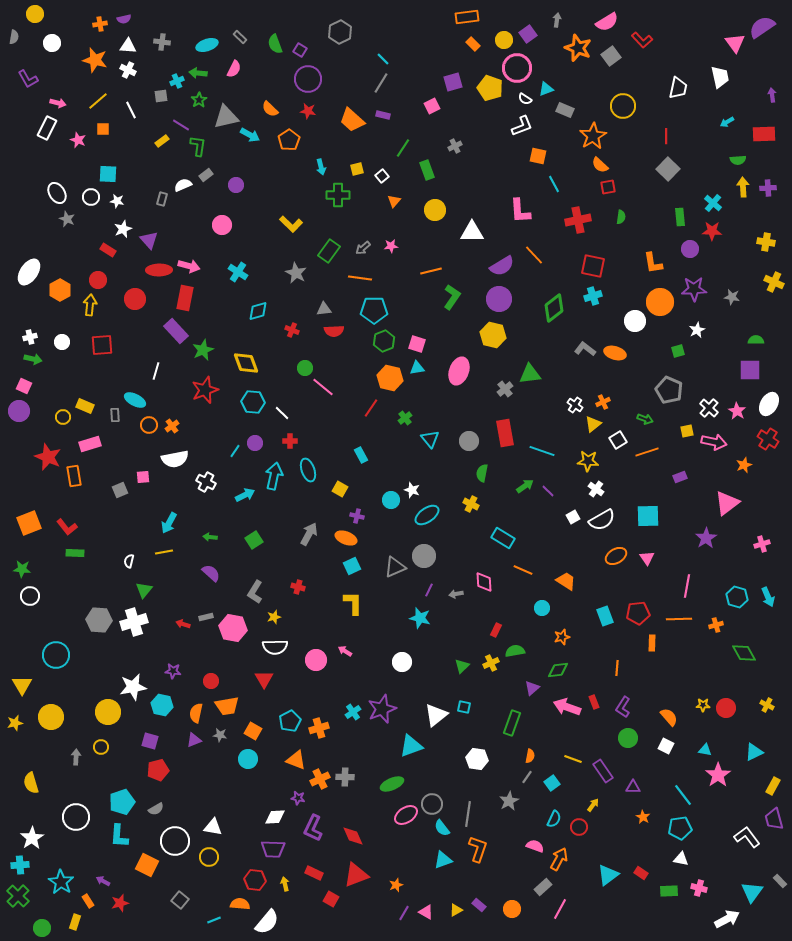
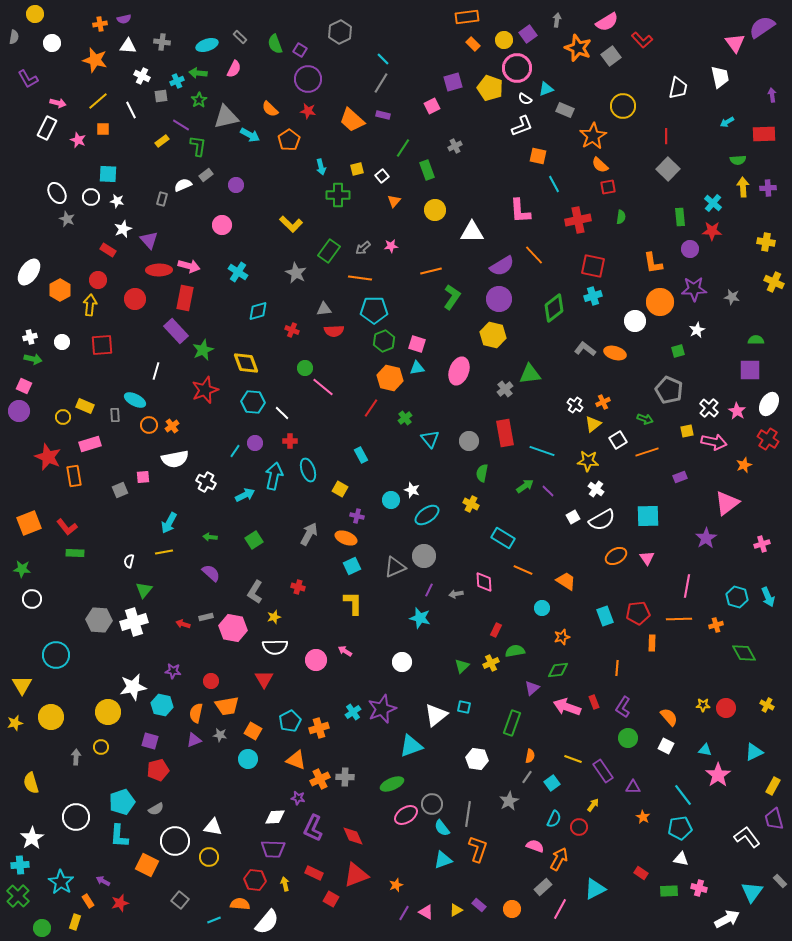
white cross at (128, 70): moved 14 px right, 6 px down
white circle at (30, 596): moved 2 px right, 3 px down
cyan triangle at (608, 875): moved 13 px left, 14 px down; rotated 10 degrees clockwise
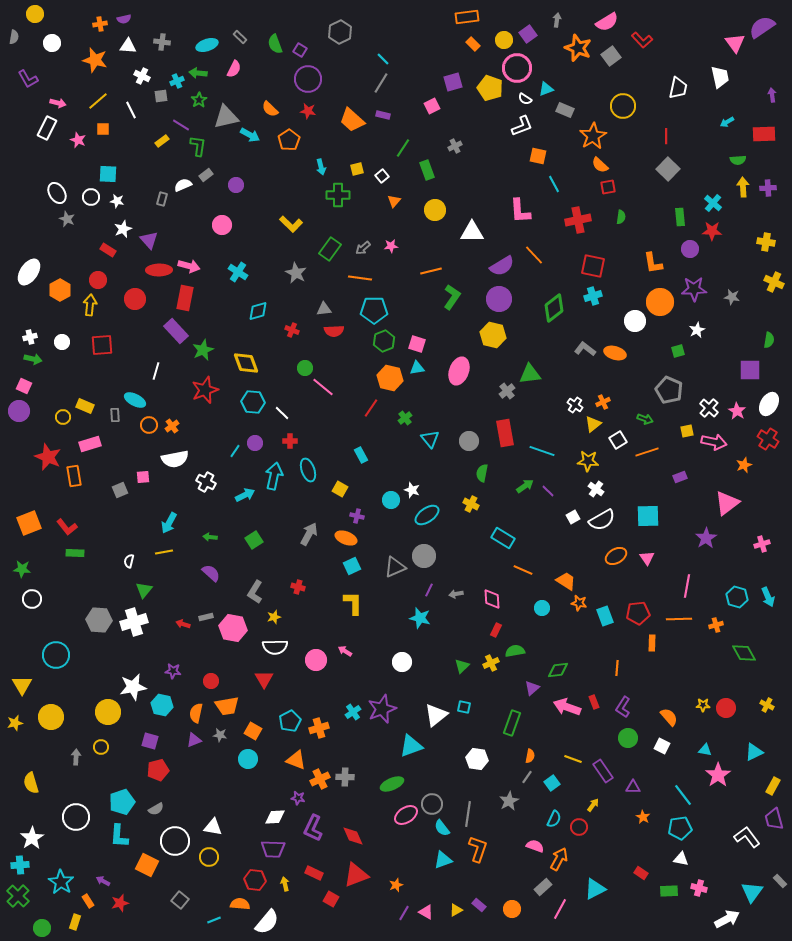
green rectangle at (329, 251): moved 1 px right, 2 px up
green semicircle at (756, 340): moved 13 px right; rotated 98 degrees clockwise
gray cross at (505, 389): moved 2 px right, 2 px down
pink diamond at (484, 582): moved 8 px right, 17 px down
orange star at (562, 637): moved 17 px right, 34 px up; rotated 28 degrees clockwise
white square at (666, 746): moved 4 px left
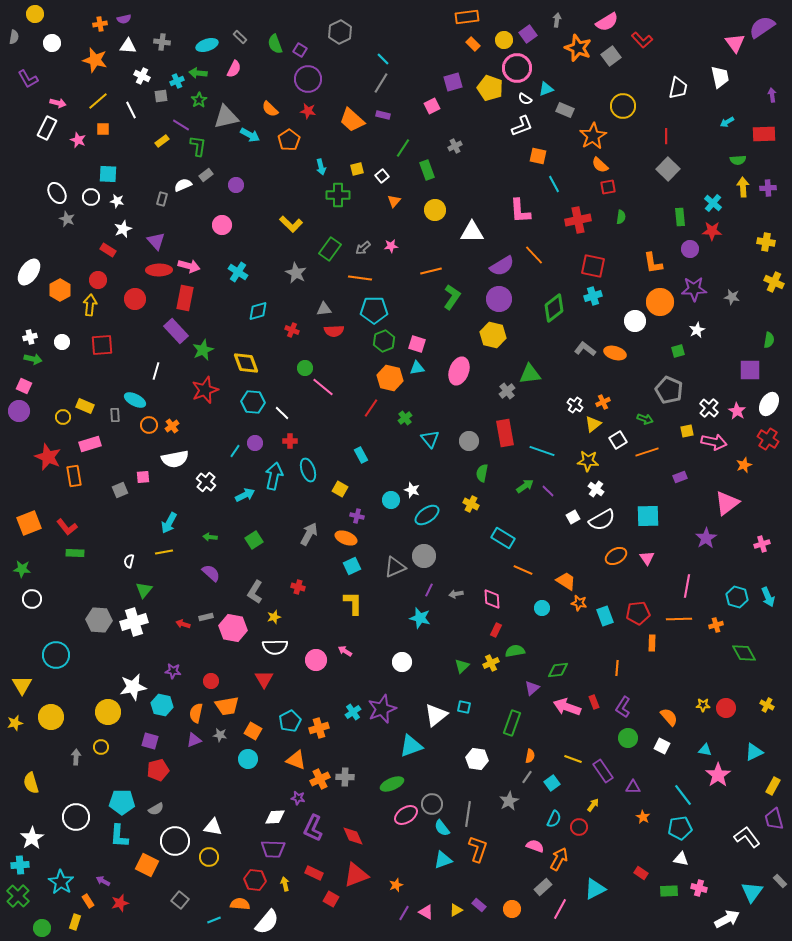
purple triangle at (149, 240): moved 7 px right, 1 px down
white cross at (206, 482): rotated 12 degrees clockwise
cyan pentagon at (122, 802): rotated 20 degrees clockwise
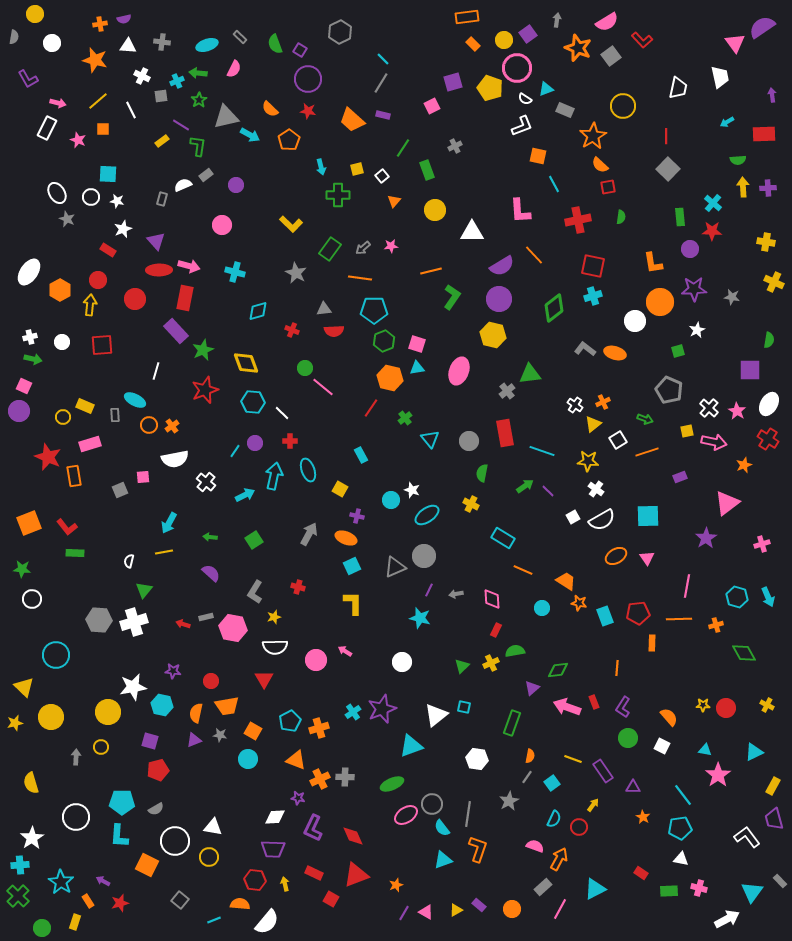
cyan cross at (238, 272): moved 3 px left; rotated 18 degrees counterclockwise
yellow triangle at (22, 685): moved 2 px right, 2 px down; rotated 15 degrees counterclockwise
